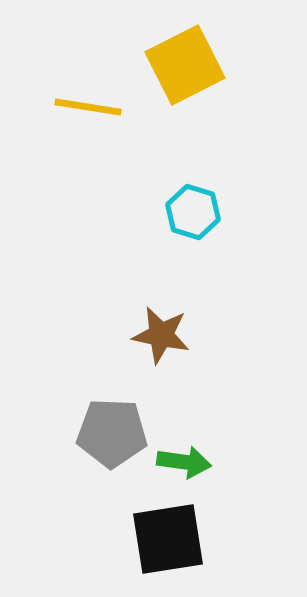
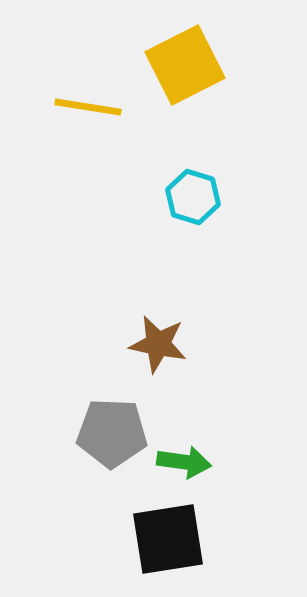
cyan hexagon: moved 15 px up
brown star: moved 3 px left, 9 px down
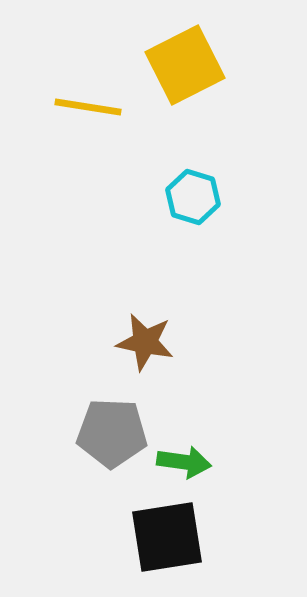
brown star: moved 13 px left, 2 px up
black square: moved 1 px left, 2 px up
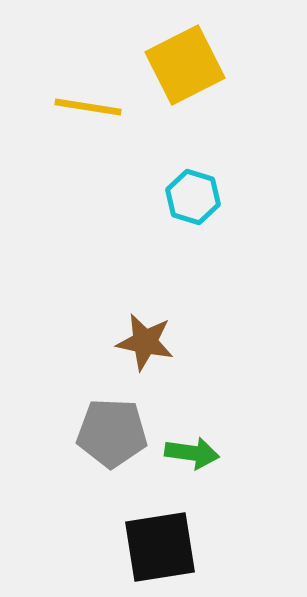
green arrow: moved 8 px right, 9 px up
black square: moved 7 px left, 10 px down
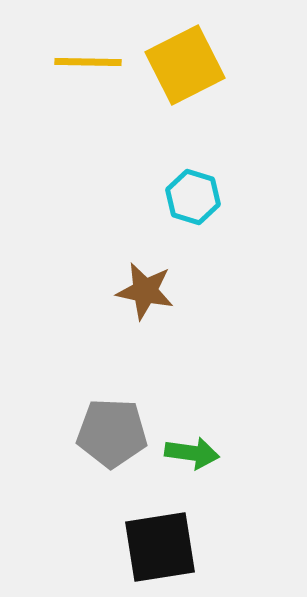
yellow line: moved 45 px up; rotated 8 degrees counterclockwise
brown star: moved 51 px up
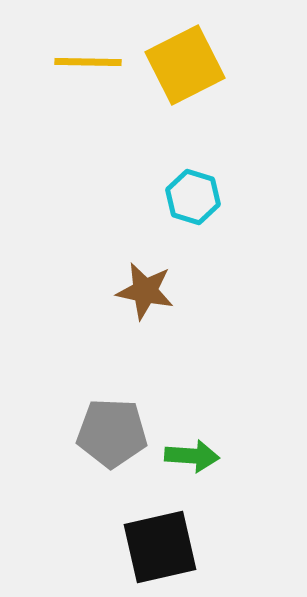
green arrow: moved 3 px down; rotated 4 degrees counterclockwise
black square: rotated 4 degrees counterclockwise
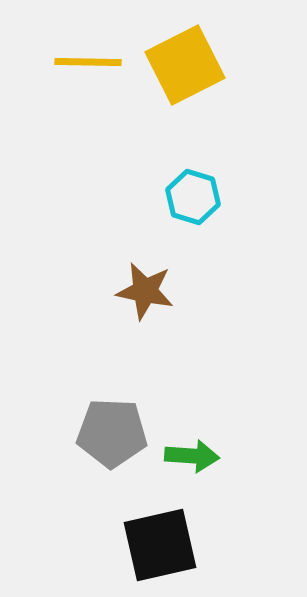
black square: moved 2 px up
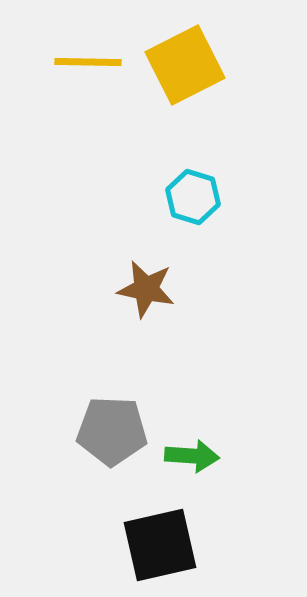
brown star: moved 1 px right, 2 px up
gray pentagon: moved 2 px up
